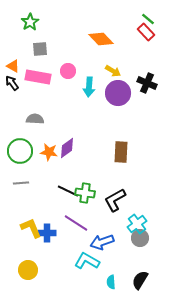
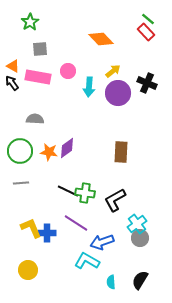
yellow arrow: rotated 70 degrees counterclockwise
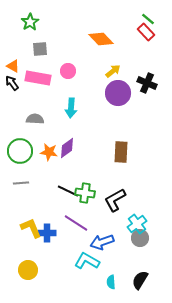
pink rectangle: moved 1 px down
cyan arrow: moved 18 px left, 21 px down
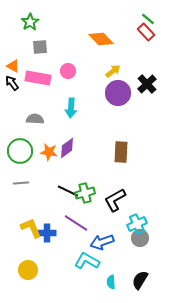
gray square: moved 2 px up
black cross: moved 1 px down; rotated 24 degrees clockwise
green cross: rotated 24 degrees counterclockwise
cyan cross: rotated 12 degrees clockwise
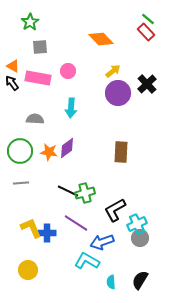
black L-shape: moved 10 px down
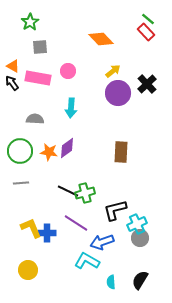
black L-shape: rotated 15 degrees clockwise
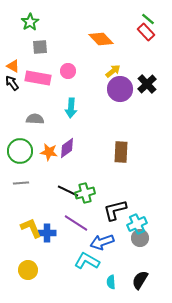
purple circle: moved 2 px right, 4 px up
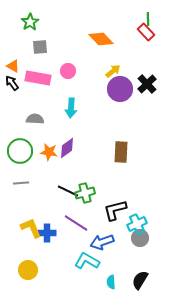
green line: rotated 48 degrees clockwise
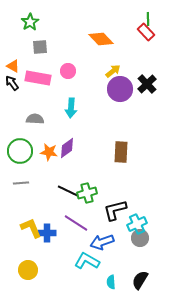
green cross: moved 2 px right
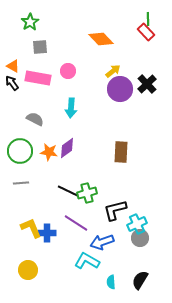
gray semicircle: rotated 24 degrees clockwise
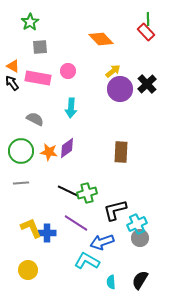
green circle: moved 1 px right
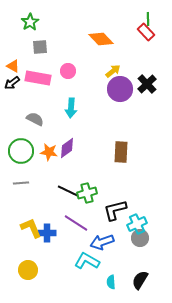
black arrow: rotated 91 degrees counterclockwise
